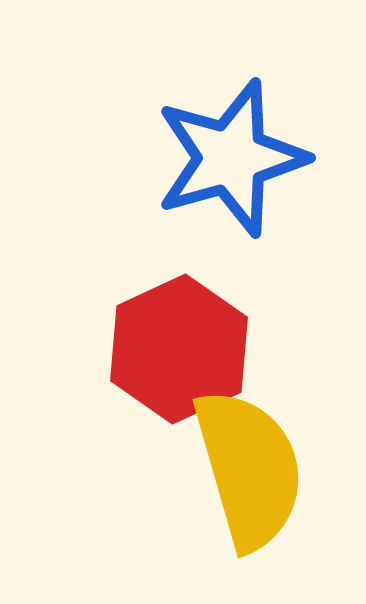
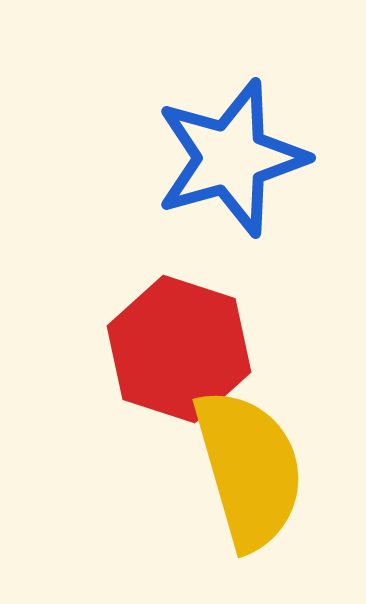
red hexagon: rotated 17 degrees counterclockwise
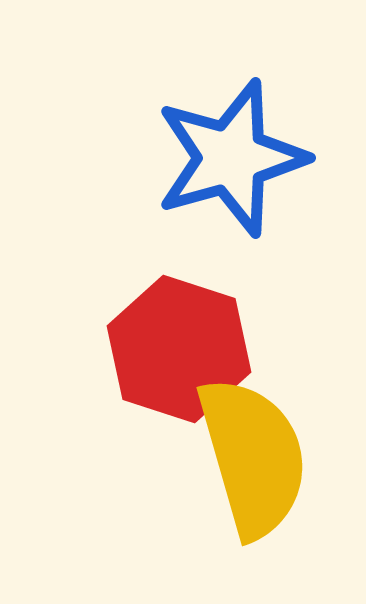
yellow semicircle: moved 4 px right, 12 px up
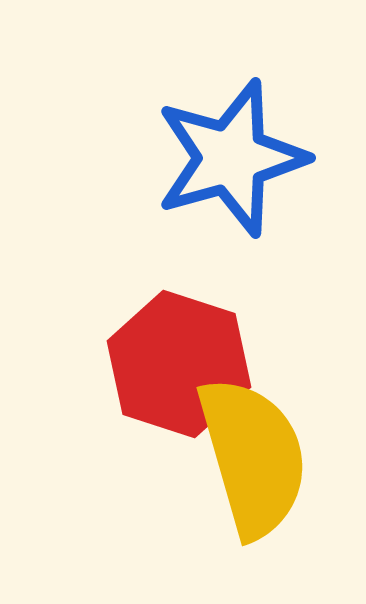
red hexagon: moved 15 px down
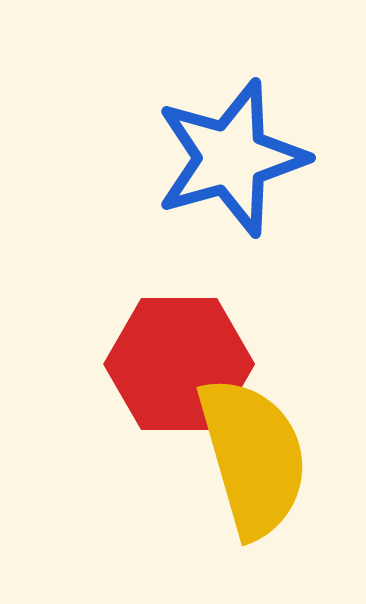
red hexagon: rotated 18 degrees counterclockwise
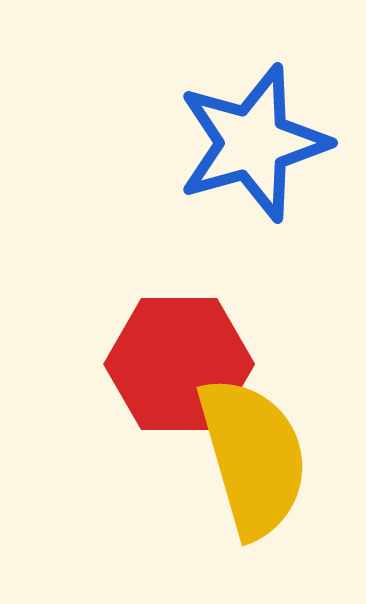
blue star: moved 22 px right, 15 px up
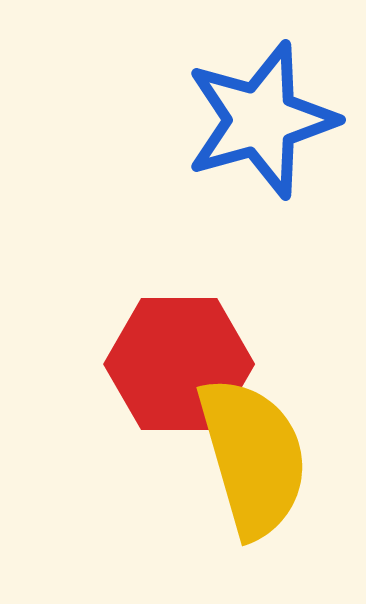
blue star: moved 8 px right, 23 px up
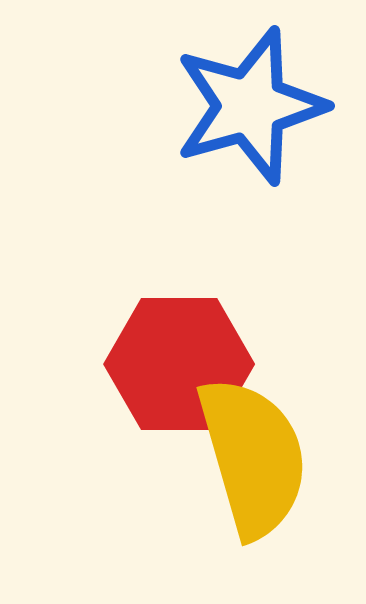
blue star: moved 11 px left, 14 px up
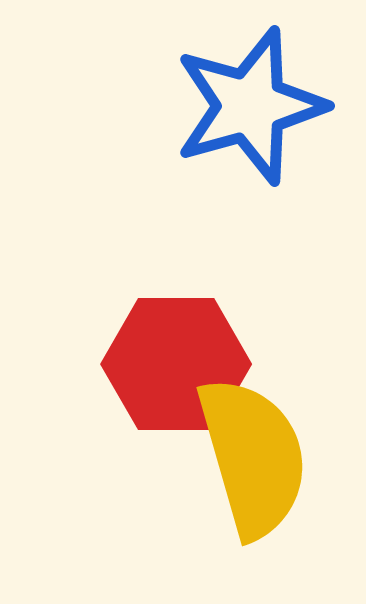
red hexagon: moved 3 px left
